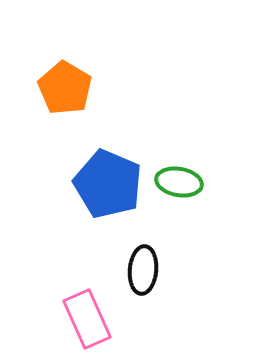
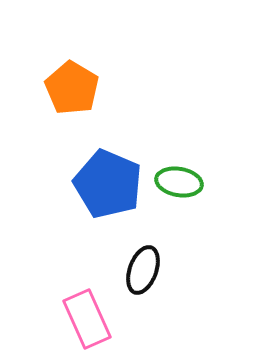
orange pentagon: moved 7 px right
black ellipse: rotated 15 degrees clockwise
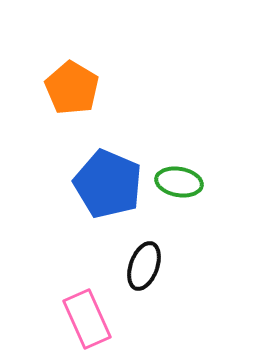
black ellipse: moved 1 px right, 4 px up
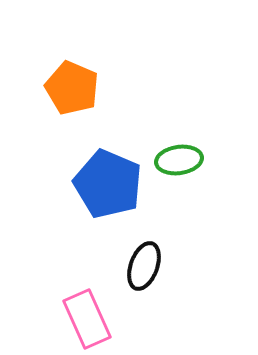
orange pentagon: rotated 8 degrees counterclockwise
green ellipse: moved 22 px up; rotated 18 degrees counterclockwise
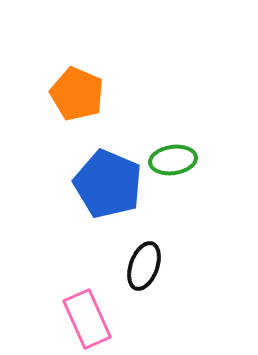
orange pentagon: moved 5 px right, 6 px down
green ellipse: moved 6 px left
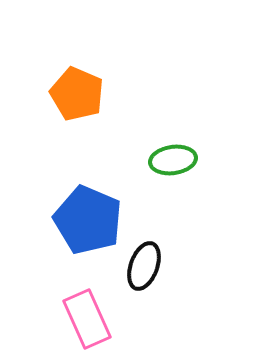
blue pentagon: moved 20 px left, 36 px down
